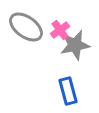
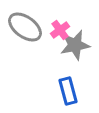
gray ellipse: moved 1 px left
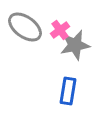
blue rectangle: rotated 24 degrees clockwise
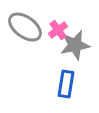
pink cross: moved 2 px left
blue rectangle: moved 2 px left, 7 px up
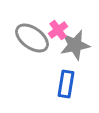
gray ellipse: moved 7 px right, 11 px down
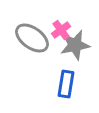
pink cross: moved 3 px right
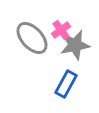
gray ellipse: rotated 12 degrees clockwise
blue rectangle: rotated 20 degrees clockwise
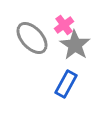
pink cross: moved 3 px right, 5 px up
gray star: rotated 28 degrees counterclockwise
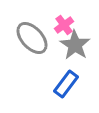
blue rectangle: rotated 8 degrees clockwise
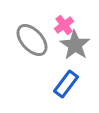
gray ellipse: moved 2 px down
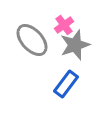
gray star: rotated 20 degrees clockwise
